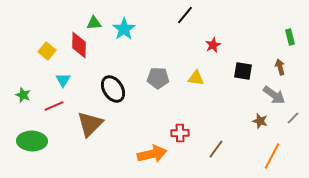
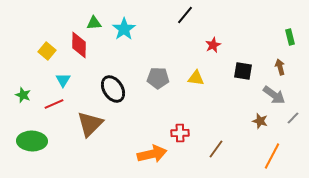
red line: moved 2 px up
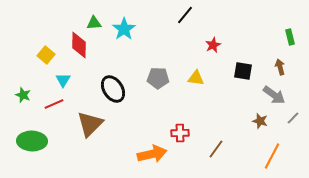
yellow square: moved 1 px left, 4 px down
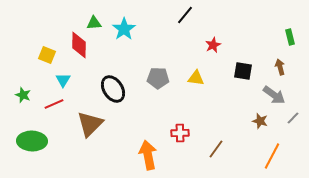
yellow square: moved 1 px right; rotated 18 degrees counterclockwise
orange arrow: moved 4 px left, 1 px down; rotated 88 degrees counterclockwise
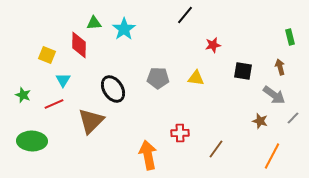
red star: rotated 14 degrees clockwise
brown triangle: moved 1 px right, 3 px up
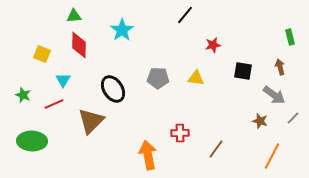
green triangle: moved 20 px left, 7 px up
cyan star: moved 2 px left, 1 px down
yellow square: moved 5 px left, 1 px up
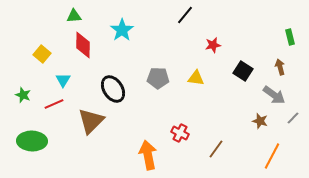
red diamond: moved 4 px right
yellow square: rotated 18 degrees clockwise
black square: rotated 24 degrees clockwise
red cross: rotated 30 degrees clockwise
